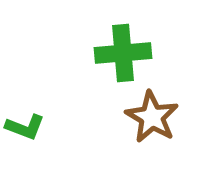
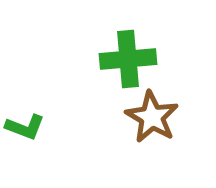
green cross: moved 5 px right, 6 px down
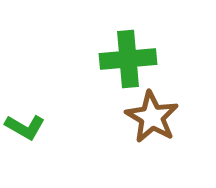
green L-shape: rotated 9 degrees clockwise
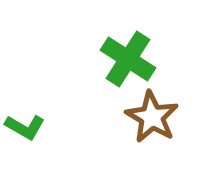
green cross: rotated 38 degrees clockwise
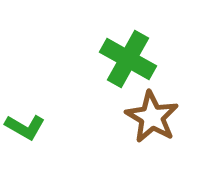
green cross: rotated 4 degrees counterclockwise
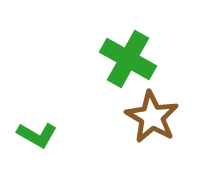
green L-shape: moved 12 px right, 8 px down
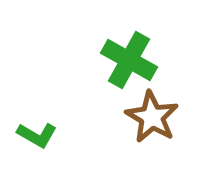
green cross: moved 1 px right, 1 px down
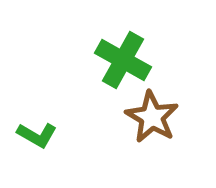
green cross: moved 6 px left
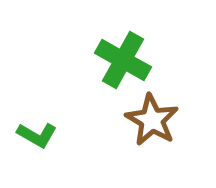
brown star: moved 3 px down
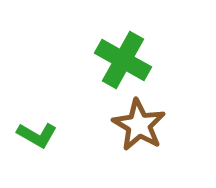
brown star: moved 13 px left, 5 px down
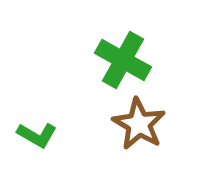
brown star: moved 1 px up
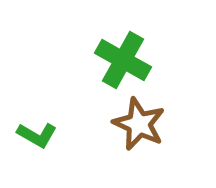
brown star: rotated 6 degrees counterclockwise
